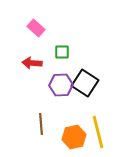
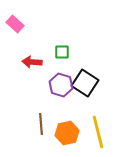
pink rectangle: moved 21 px left, 4 px up
red arrow: moved 1 px up
purple hexagon: rotated 20 degrees clockwise
orange hexagon: moved 7 px left, 4 px up
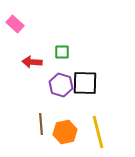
black square: rotated 32 degrees counterclockwise
orange hexagon: moved 2 px left, 1 px up
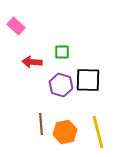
pink rectangle: moved 1 px right, 2 px down
black square: moved 3 px right, 3 px up
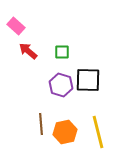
red arrow: moved 4 px left, 11 px up; rotated 36 degrees clockwise
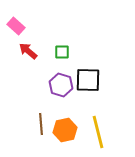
orange hexagon: moved 2 px up
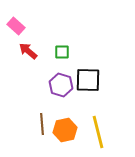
brown line: moved 1 px right
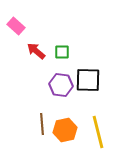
red arrow: moved 8 px right
purple hexagon: rotated 10 degrees counterclockwise
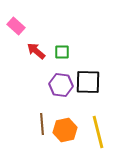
black square: moved 2 px down
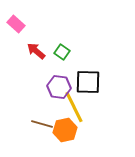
pink rectangle: moved 2 px up
green square: rotated 35 degrees clockwise
purple hexagon: moved 2 px left, 2 px down
brown line: rotated 70 degrees counterclockwise
yellow line: moved 24 px left, 25 px up; rotated 12 degrees counterclockwise
